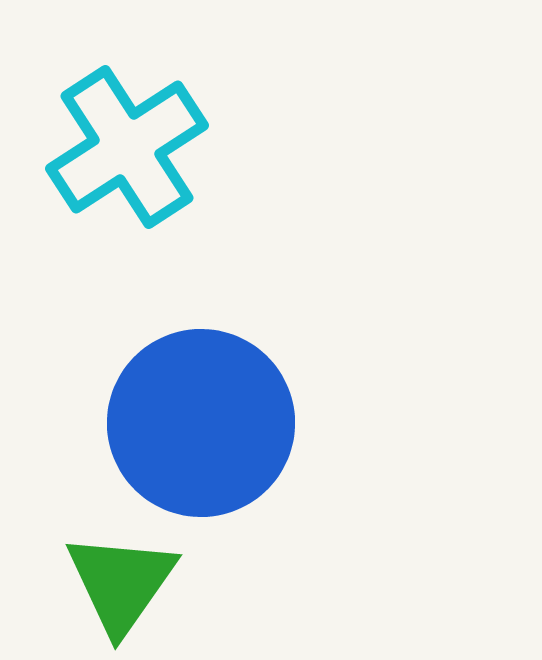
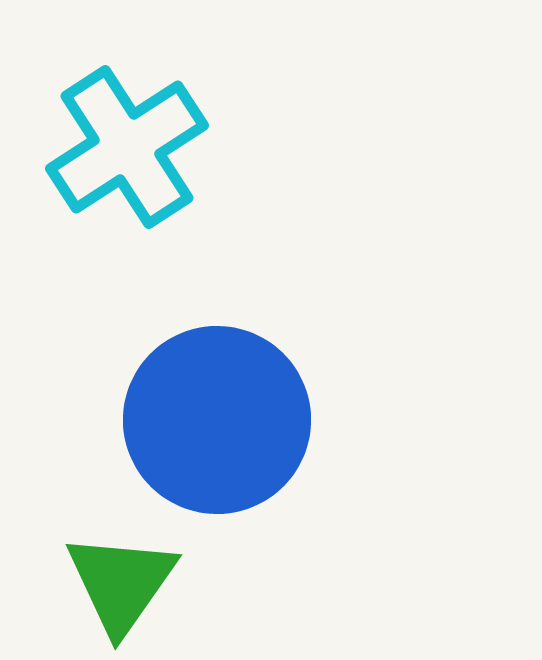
blue circle: moved 16 px right, 3 px up
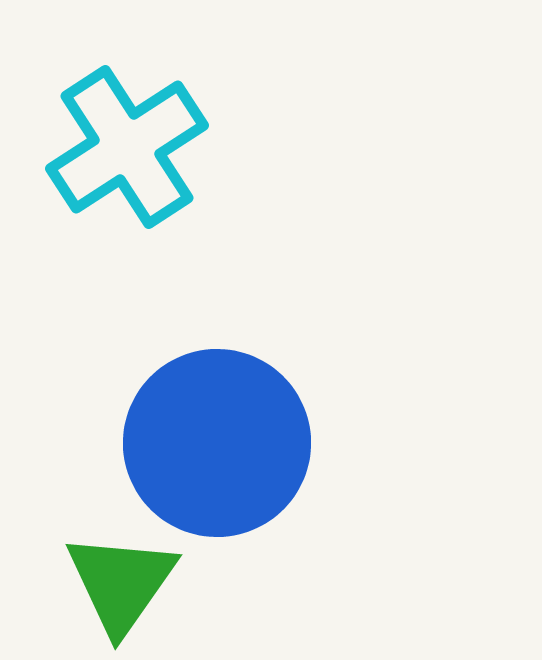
blue circle: moved 23 px down
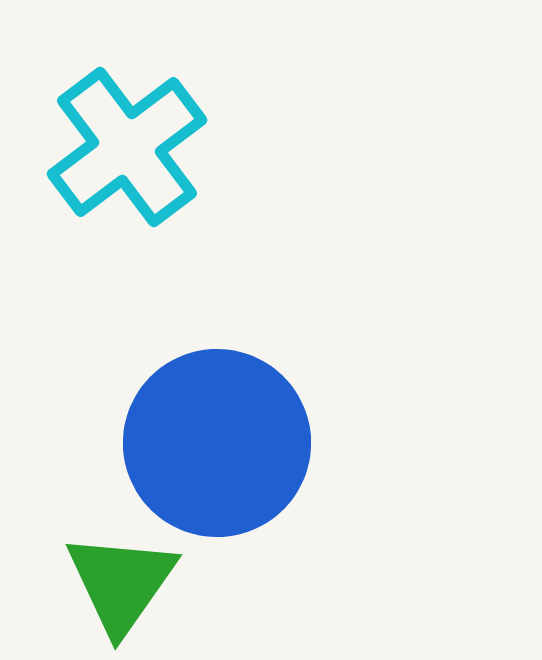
cyan cross: rotated 4 degrees counterclockwise
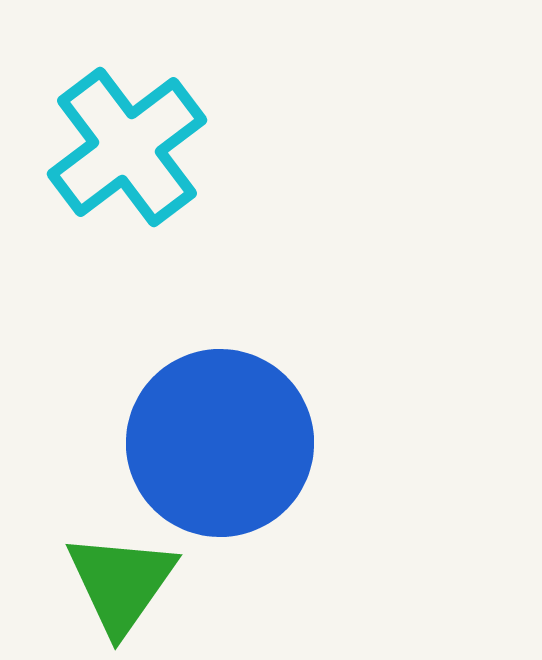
blue circle: moved 3 px right
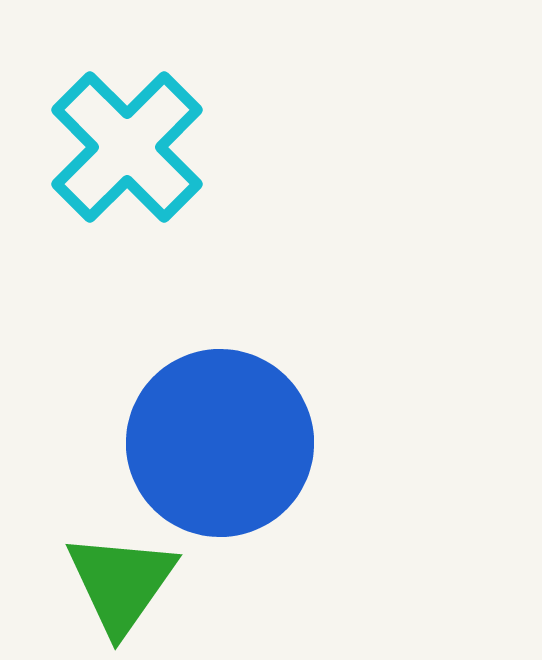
cyan cross: rotated 8 degrees counterclockwise
